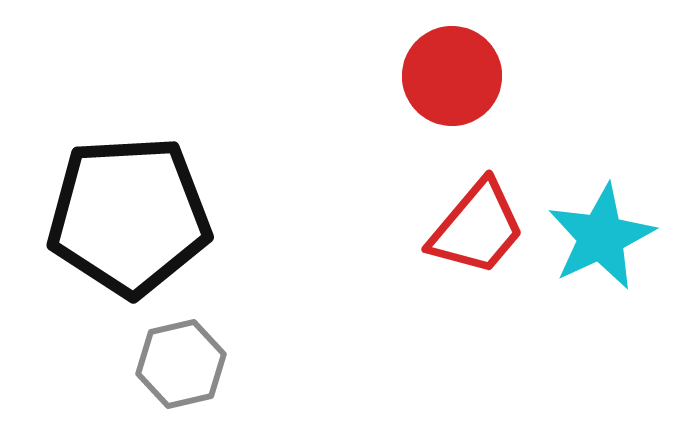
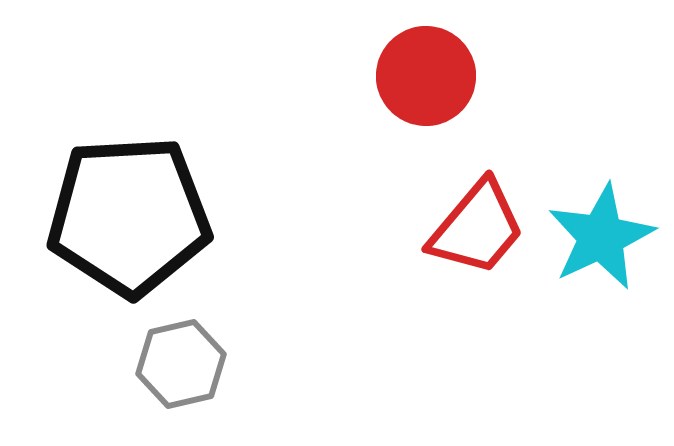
red circle: moved 26 px left
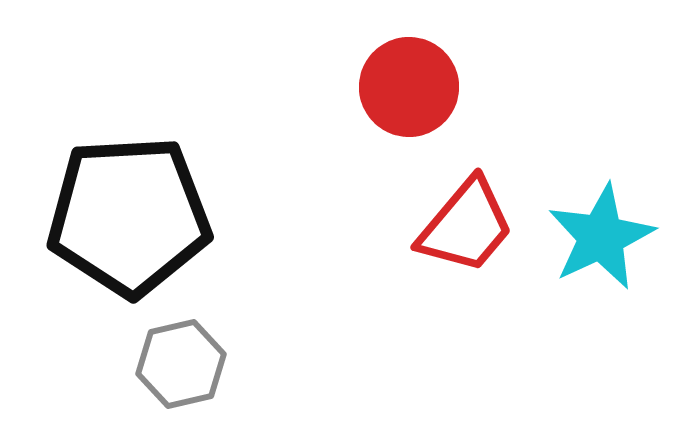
red circle: moved 17 px left, 11 px down
red trapezoid: moved 11 px left, 2 px up
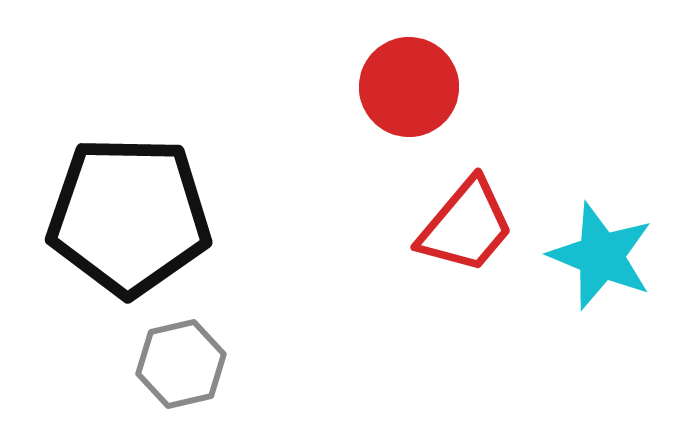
black pentagon: rotated 4 degrees clockwise
cyan star: moved 19 px down; rotated 25 degrees counterclockwise
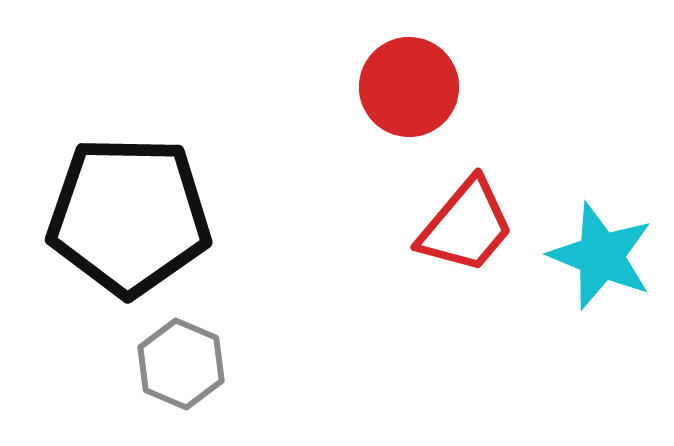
gray hexagon: rotated 24 degrees counterclockwise
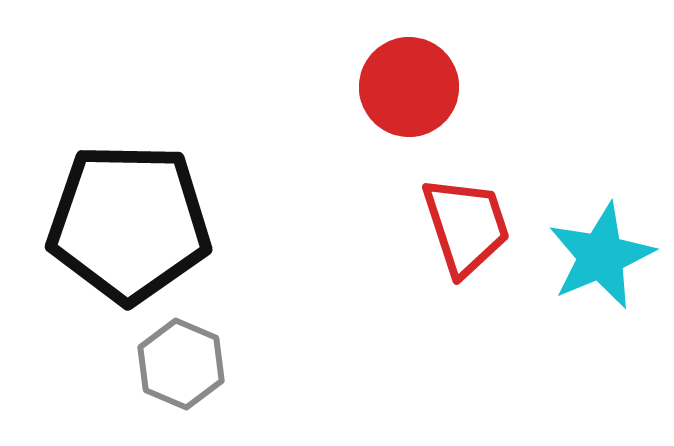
black pentagon: moved 7 px down
red trapezoid: rotated 58 degrees counterclockwise
cyan star: rotated 27 degrees clockwise
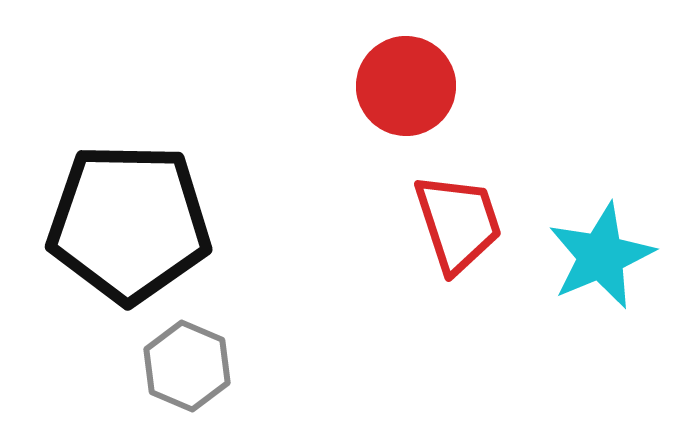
red circle: moved 3 px left, 1 px up
red trapezoid: moved 8 px left, 3 px up
gray hexagon: moved 6 px right, 2 px down
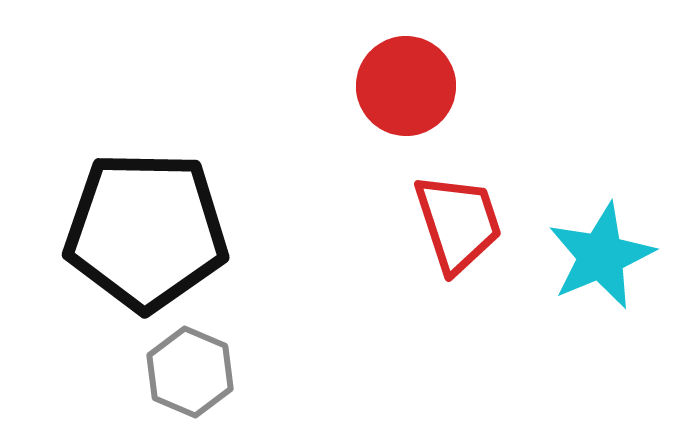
black pentagon: moved 17 px right, 8 px down
gray hexagon: moved 3 px right, 6 px down
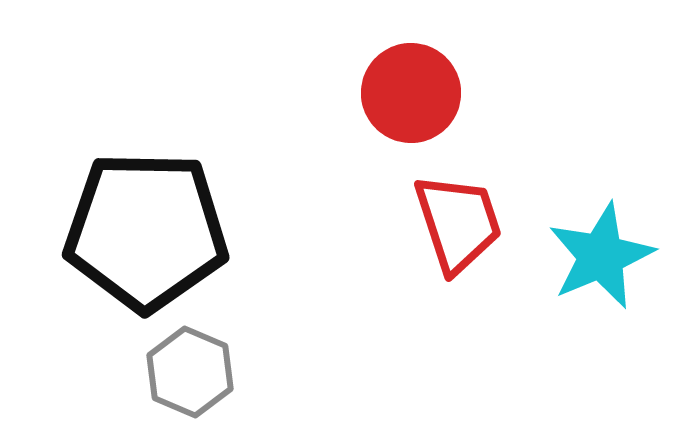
red circle: moved 5 px right, 7 px down
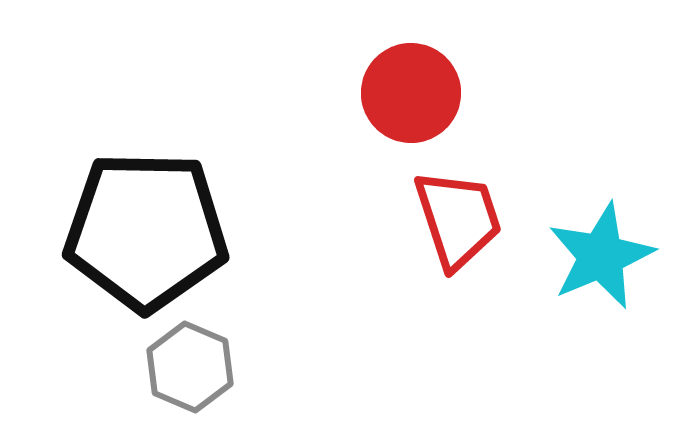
red trapezoid: moved 4 px up
gray hexagon: moved 5 px up
